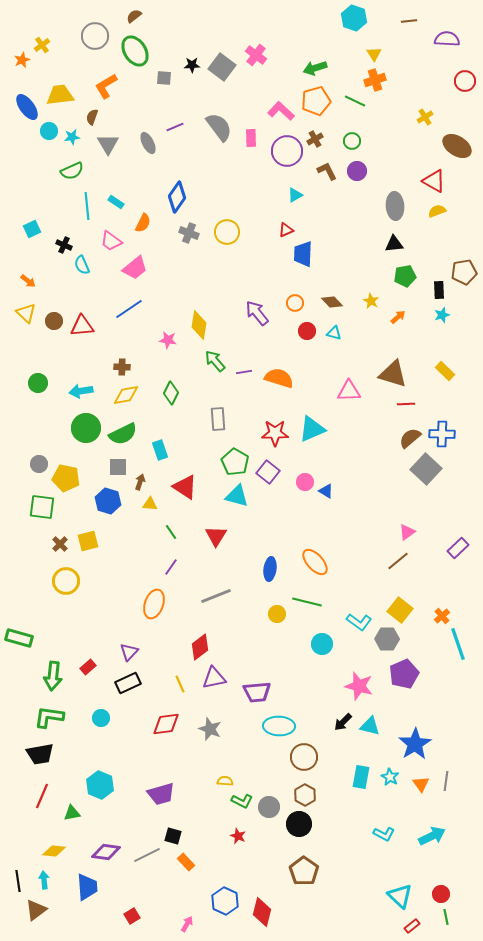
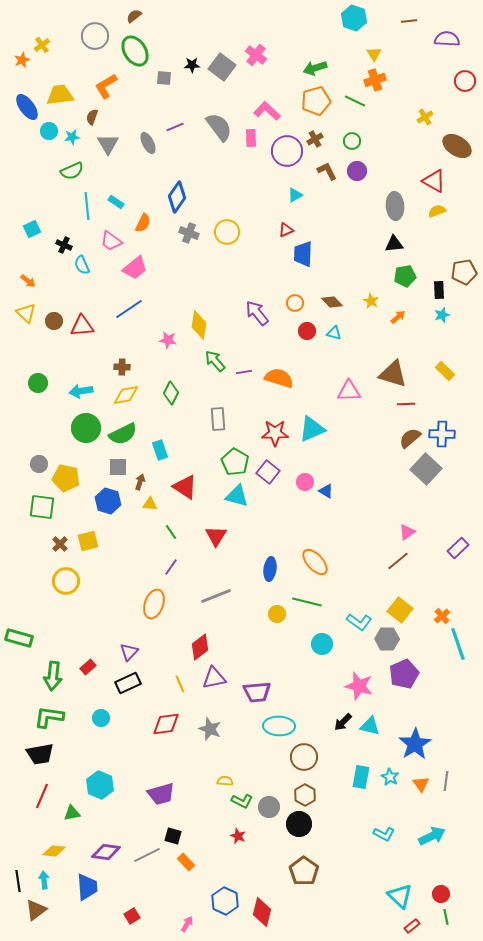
pink L-shape at (281, 111): moved 14 px left
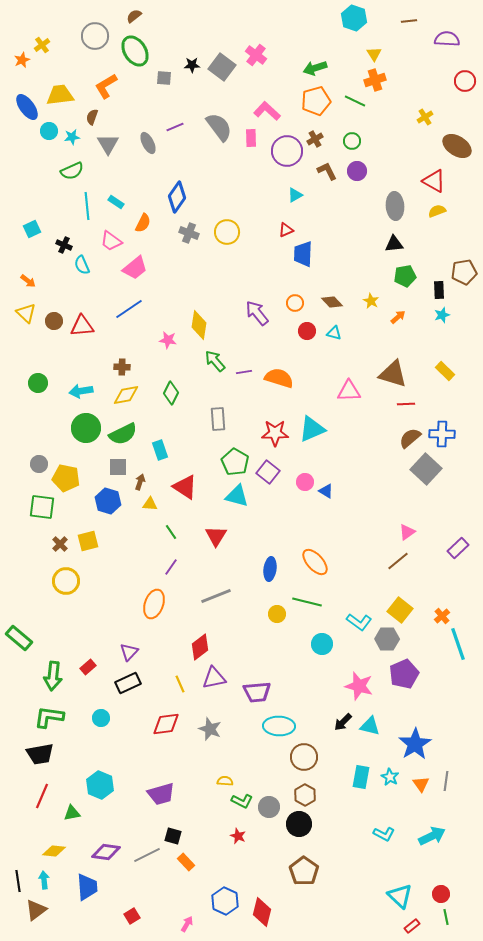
green rectangle at (19, 638): rotated 24 degrees clockwise
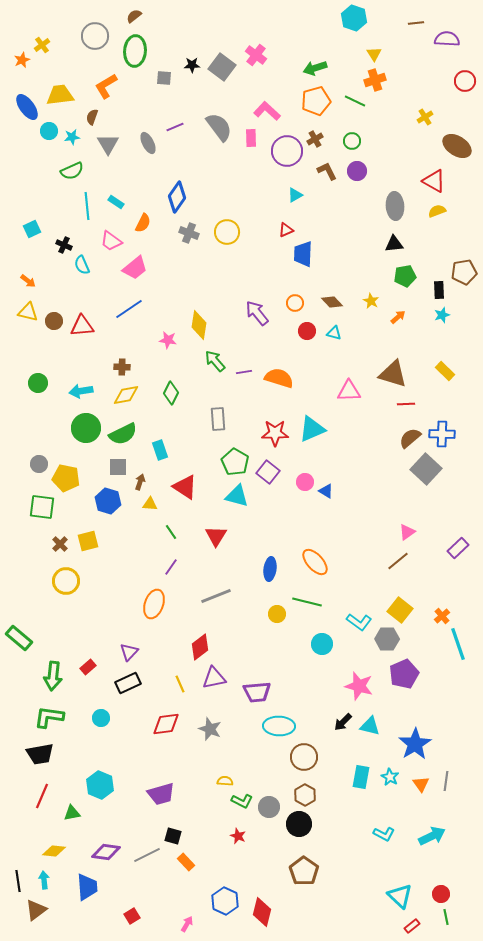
brown line at (409, 21): moved 7 px right, 2 px down
green ellipse at (135, 51): rotated 36 degrees clockwise
yellow triangle at (26, 313): moved 2 px right, 1 px up; rotated 30 degrees counterclockwise
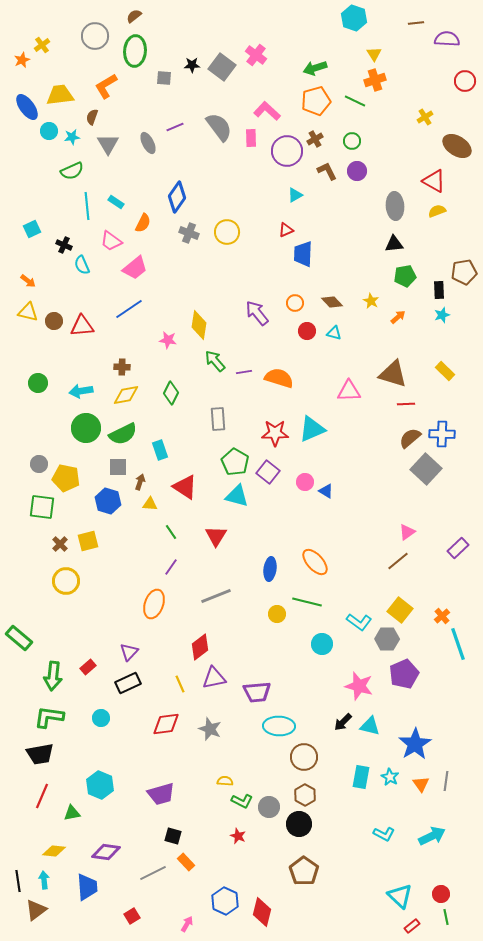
gray line at (147, 855): moved 6 px right, 18 px down
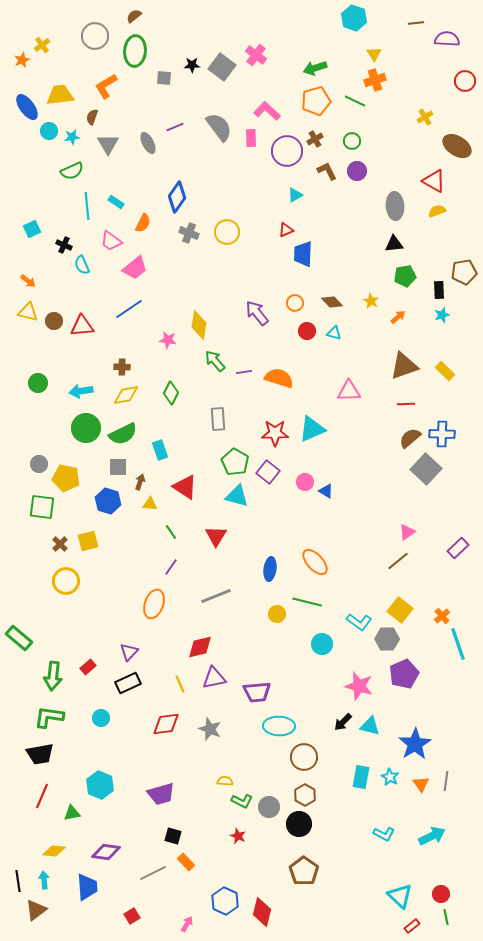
brown triangle at (393, 374): moved 11 px right, 8 px up; rotated 36 degrees counterclockwise
red diamond at (200, 647): rotated 24 degrees clockwise
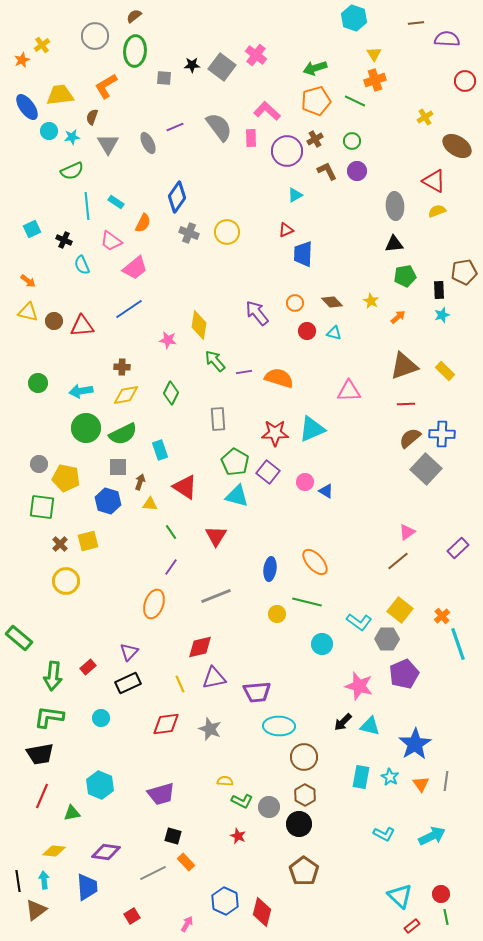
black cross at (64, 245): moved 5 px up
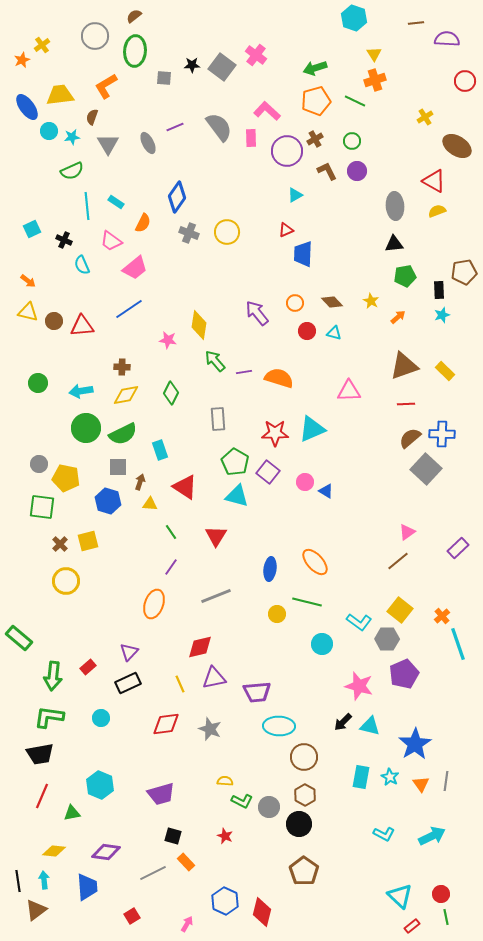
red star at (238, 836): moved 13 px left
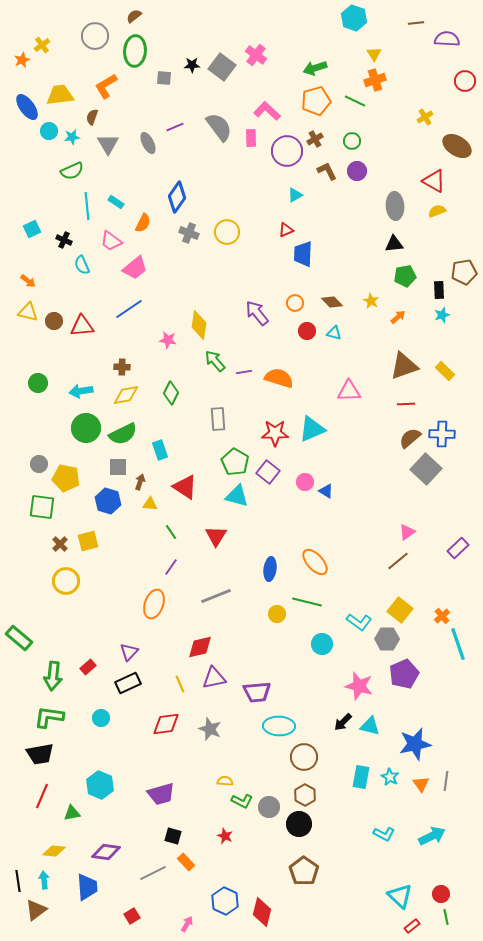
blue star at (415, 744): rotated 20 degrees clockwise
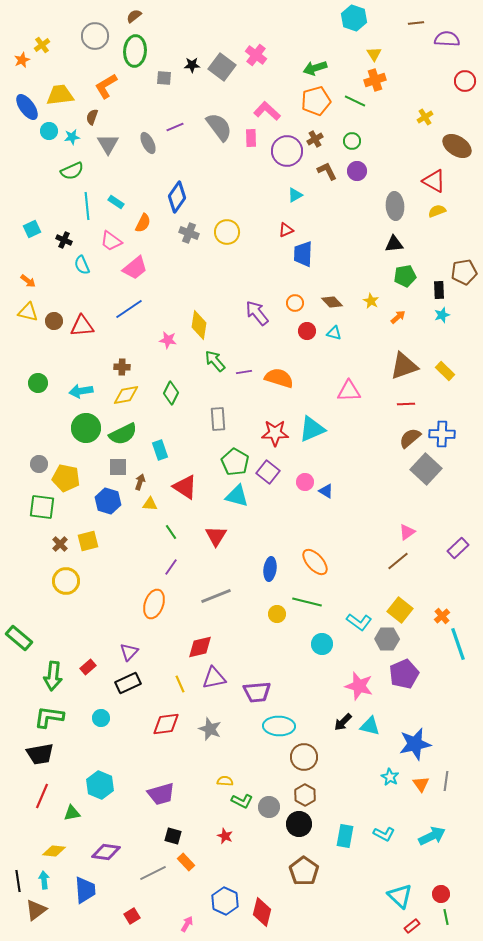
cyan rectangle at (361, 777): moved 16 px left, 59 px down
blue trapezoid at (87, 887): moved 2 px left, 3 px down
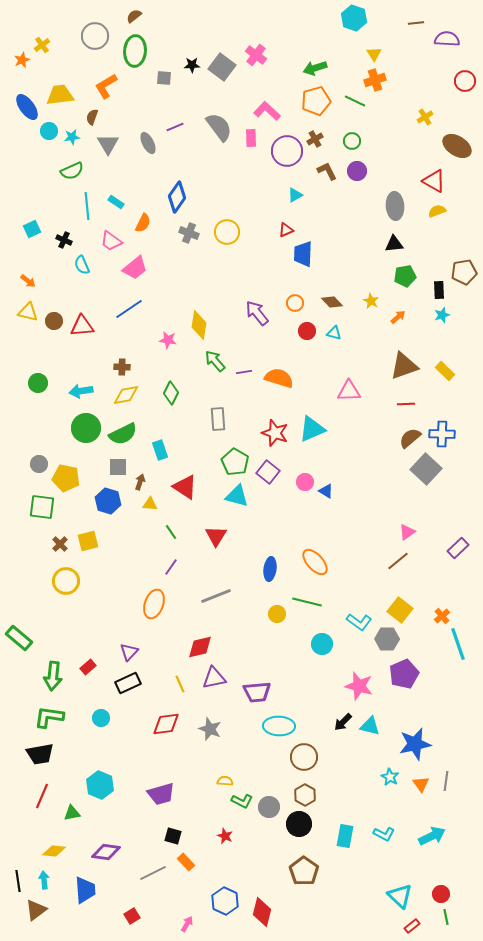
red star at (275, 433): rotated 20 degrees clockwise
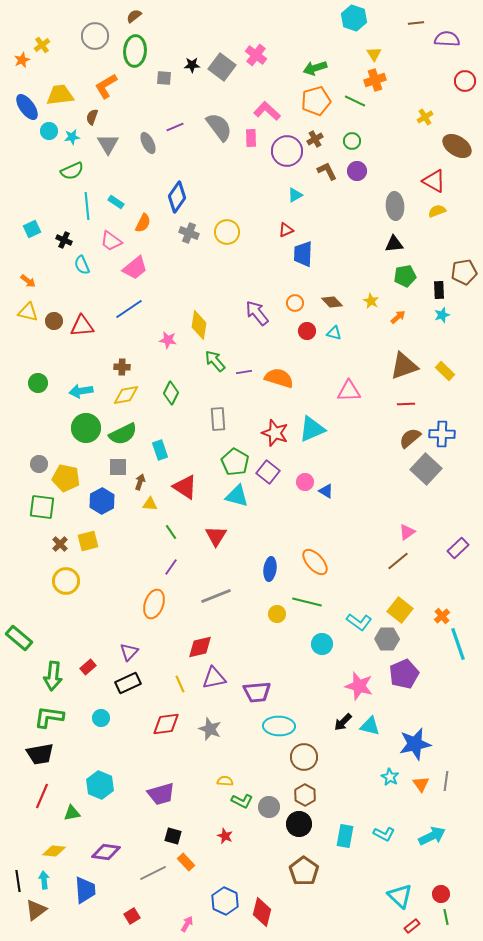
blue hexagon at (108, 501): moved 6 px left; rotated 15 degrees clockwise
